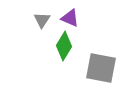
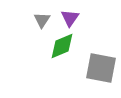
purple triangle: rotated 42 degrees clockwise
green diamond: moved 2 px left; rotated 36 degrees clockwise
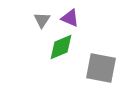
purple triangle: rotated 42 degrees counterclockwise
green diamond: moved 1 px left, 1 px down
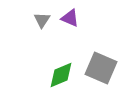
green diamond: moved 28 px down
gray square: rotated 12 degrees clockwise
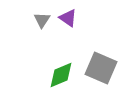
purple triangle: moved 2 px left; rotated 12 degrees clockwise
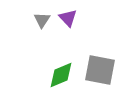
purple triangle: rotated 12 degrees clockwise
gray square: moved 1 px left, 2 px down; rotated 12 degrees counterclockwise
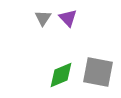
gray triangle: moved 1 px right, 2 px up
gray square: moved 2 px left, 2 px down
